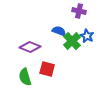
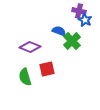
blue star: moved 2 px left, 16 px up
red square: rotated 28 degrees counterclockwise
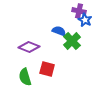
purple diamond: moved 1 px left
red square: rotated 28 degrees clockwise
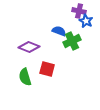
blue star: moved 1 px right, 1 px down
green cross: rotated 18 degrees clockwise
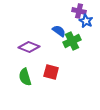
blue semicircle: rotated 16 degrees clockwise
red square: moved 4 px right, 3 px down
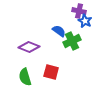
blue star: moved 1 px left
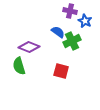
purple cross: moved 9 px left
blue semicircle: moved 1 px left, 1 px down
red square: moved 10 px right, 1 px up
green semicircle: moved 6 px left, 11 px up
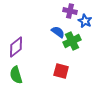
purple diamond: moved 13 px left; rotated 60 degrees counterclockwise
green semicircle: moved 3 px left, 9 px down
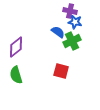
blue star: moved 10 px left, 1 px down; rotated 16 degrees counterclockwise
